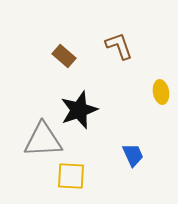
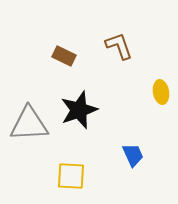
brown rectangle: rotated 15 degrees counterclockwise
gray triangle: moved 14 px left, 16 px up
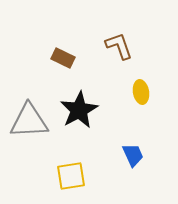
brown rectangle: moved 1 px left, 2 px down
yellow ellipse: moved 20 px left
black star: rotated 9 degrees counterclockwise
gray triangle: moved 3 px up
yellow square: rotated 12 degrees counterclockwise
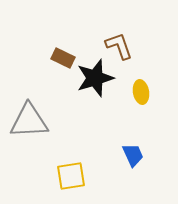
black star: moved 16 px right, 32 px up; rotated 12 degrees clockwise
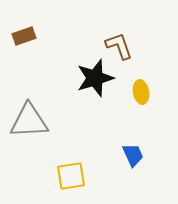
brown rectangle: moved 39 px left, 22 px up; rotated 45 degrees counterclockwise
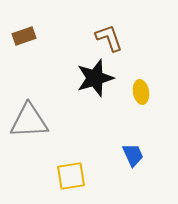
brown L-shape: moved 10 px left, 8 px up
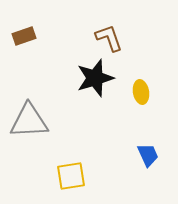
blue trapezoid: moved 15 px right
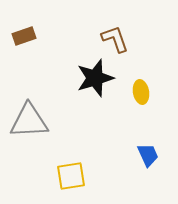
brown L-shape: moved 6 px right, 1 px down
